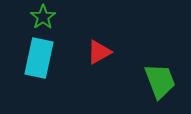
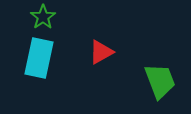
red triangle: moved 2 px right
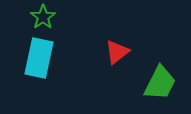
red triangle: moved 16 px right; rotated 8 degrees counterclockwise
green trapezoid: moved 2 px down; rotated 48 degrees clockwise
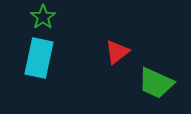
green trapezoid: moved 4 px left; rotated 87 degrees clockwise
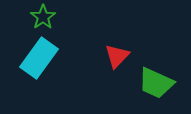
red triangle: moved 4 px down; rotated 8 degrees counterclockwise
cyan rectangle: rotated 24 degrees clockwise
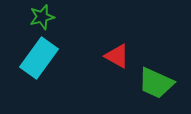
green star: moved 1 px left; rotated 20 degrees clockwise
red triangle: rotated 44 degrees counterclockwise
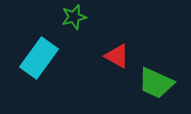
green star: moved 32 px right
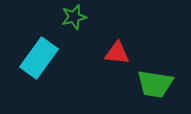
red triangle: moved 3 px up; rotated 24 degrees counterclockwise
green trapezoid: moved 1 px left, 1 px down; rotated 15 degrees counterclockwise
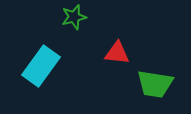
cyan rectangle: moved 2 px right, 8 px down
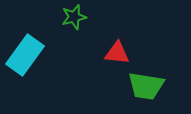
cyan rectangle: moved 16 px left, 11 px up
green trapezoid: moved 9 px left, 2 px down
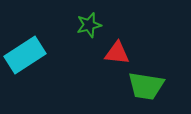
green star: moved 15 px right, 8 px down
cyan rectangle: rotated 21 degrees clockwise
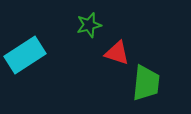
red triangle: rotated 12 degrees clockwise
green trapezoid: moved 3 px up; rotated 93 degrees counterclockwise
